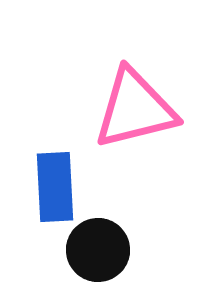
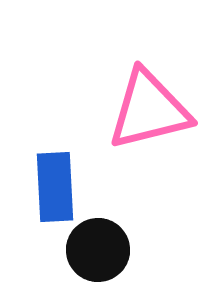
pink triangle: moved 14 px right, 1 px down
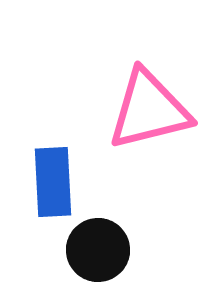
blue rectangle: moved 2 px left, 5 px up
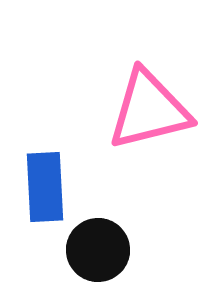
blue rectangle: moved 8 px left, 5 px down
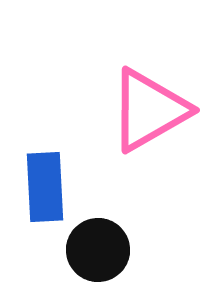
pink triangle: rotated 16 degrees counterclockwise
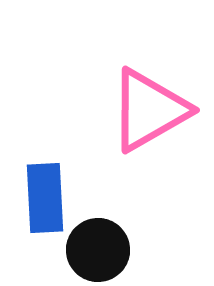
blue rectangle: moved 11 px down
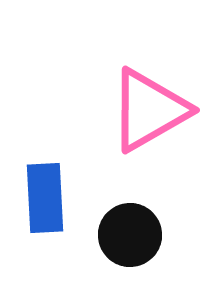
black circle: moved 32 px right, 15 px up
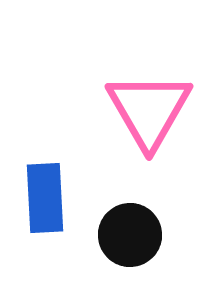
pink triangle: rotated 30 degrees counterclockwise
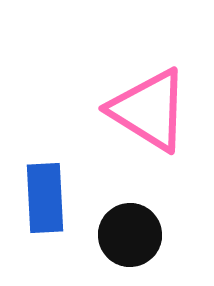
pink triangle: rotated 28 degrees counterclockwise
